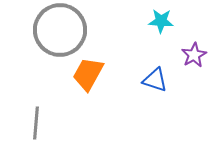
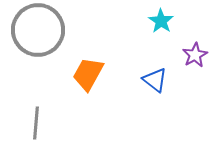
cyan star: rotated 30 degrees clockwise
gray circle: moved 22 px left
purple star: moved 1 px right
blue triangle: rotated 20 degrees clockwise
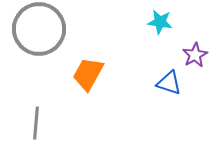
cyan star: moved 1 px left, 1 px down; rotated 25 degrees counterclockwise
gray circle: moved 1 px right, 1 px up
blue triangle: moved 14 px right, 3 px down; rotated 20 degrees counterclockwise
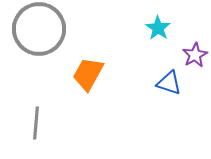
cyan star: moved 2 px left, 6 px down; rotated 25 degrees clockwise
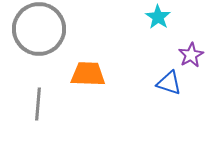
cyan star: moved 11 px up
purple star: moved 4 px left
orange trapezoid: rotated 63 degrees clockwise
gray line: moved 2 px right, 19 px up
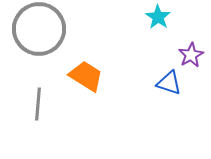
orange trapezoid: moved 2 px left, 2 px down; rotated 30 degrees clockwise
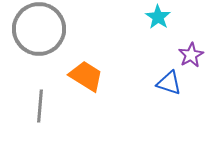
gray line: moved 2 px right, 2 px down
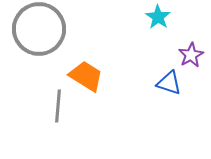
gray line: moved 18 px right
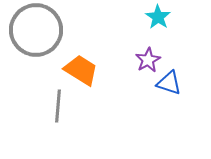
gray circle: moved 3 px left, 1 px down
purple star: moved 43 px left, 5 px down
orange trapezoid: moved 5 px left, 6 px up
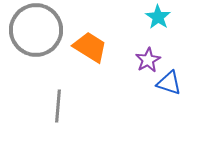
orange trapezoid: moved 9 px right, 23 px up
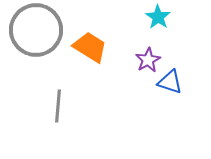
blue triangle: moved 1 px right, 1 px up
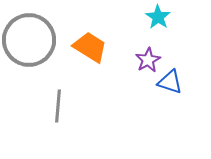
gray circle: moved 7 px left, 10 px down
